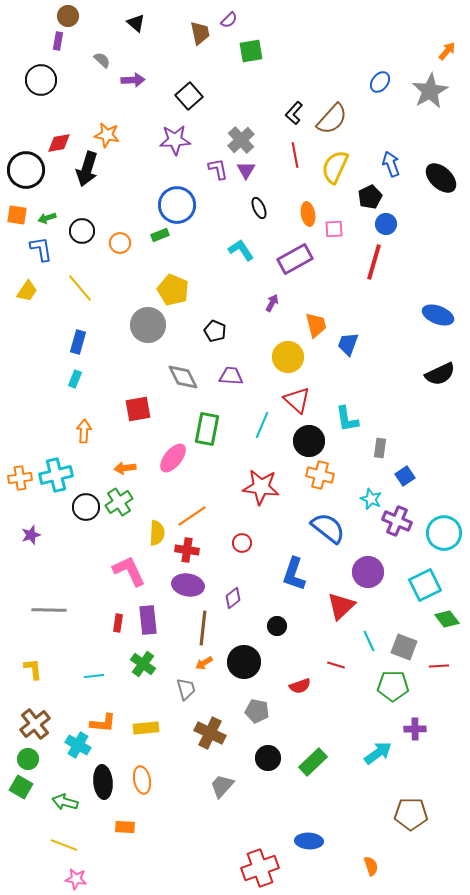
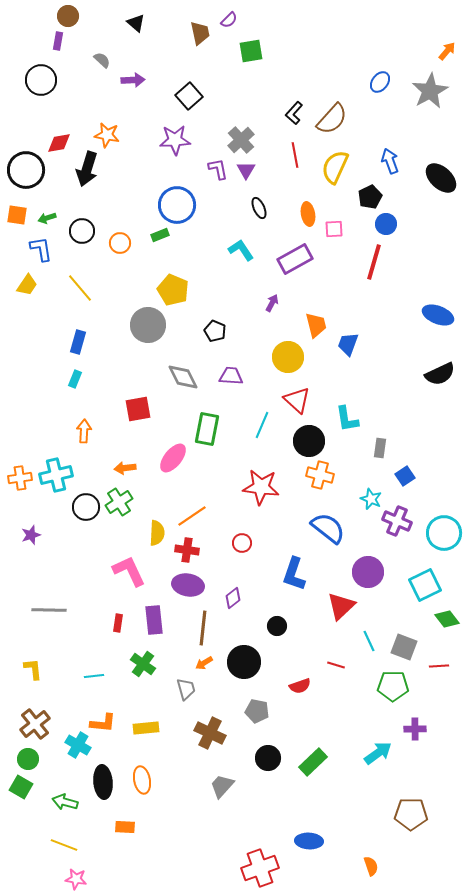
blue arrow at (391, 164): moved 1 px left, 3 px up
yellow trapezoid at (27, 291): moved 6 px up
purple rectangle at (148, 620): moved 6 px right
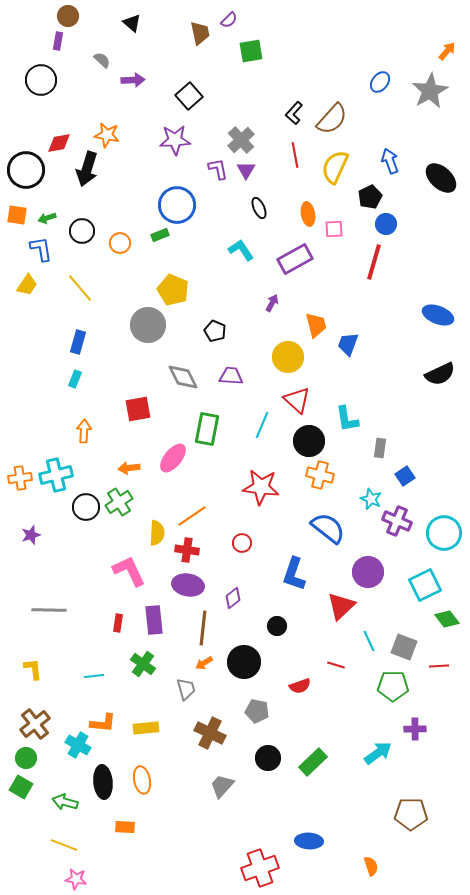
black triangle at (136, 23): moved 4 px left
orange arrow at (125, 468): moved 4 px right
green circle at (28, 759): moved 2 px left, 1 px up
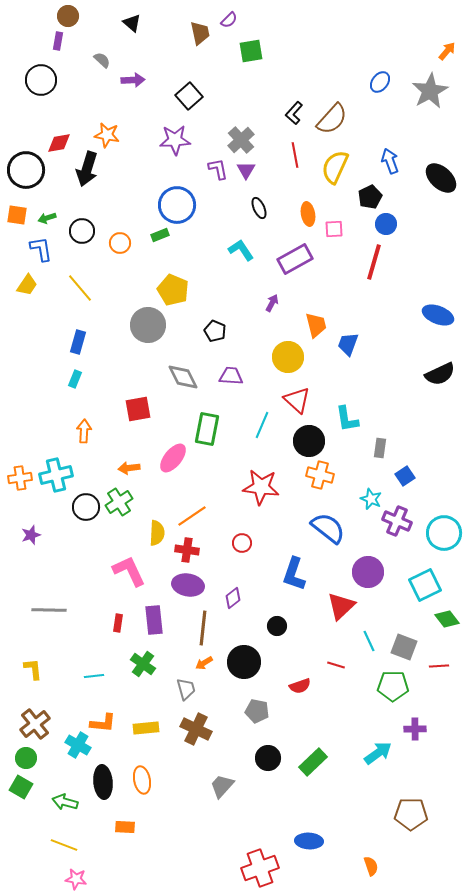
brown cross at (210, 733): moved 14 px left, 4 px up
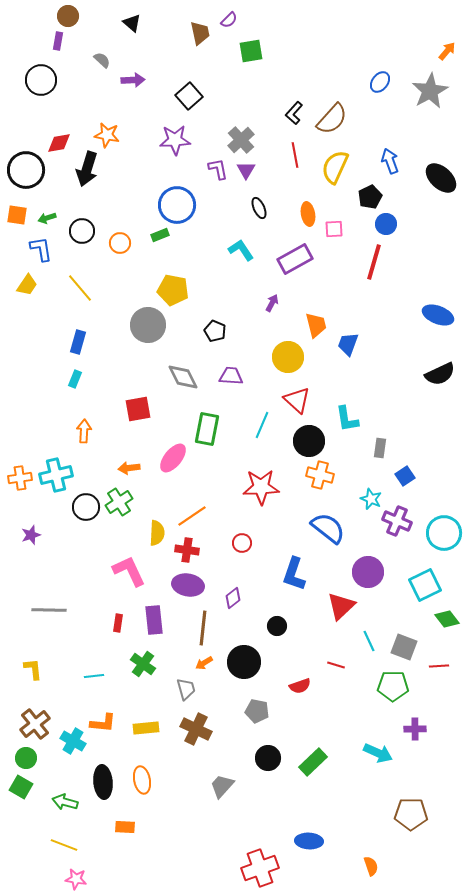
yellow pentagon at (173, 290): rotated 12 degrees counterclockwise
red star at (261, 487): rotated 9 degrees counterclockwise
cyan cross at (78, 745): moved 5 px left, 4 px up
cyan arrow at (378, 753): rotated 60 degrees clockwise
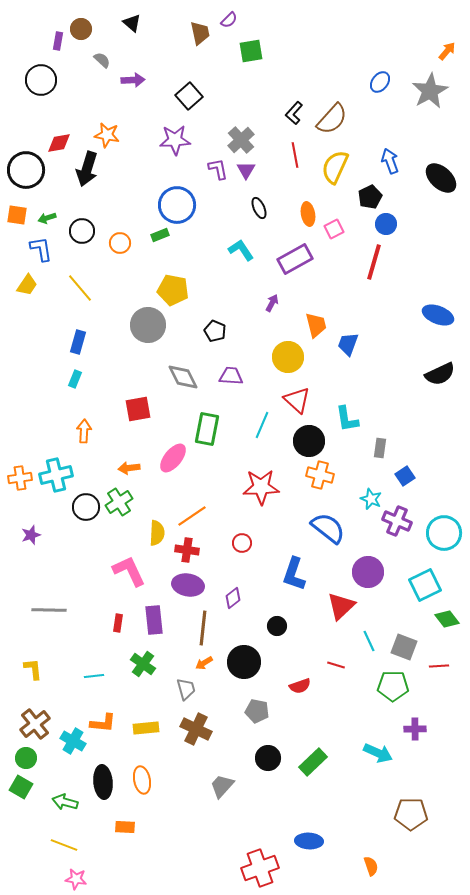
brown circle at (68, 16): moved 13 px right, 13 px down
pink square at (334, 229): rotated 24 degrees counterclockwise
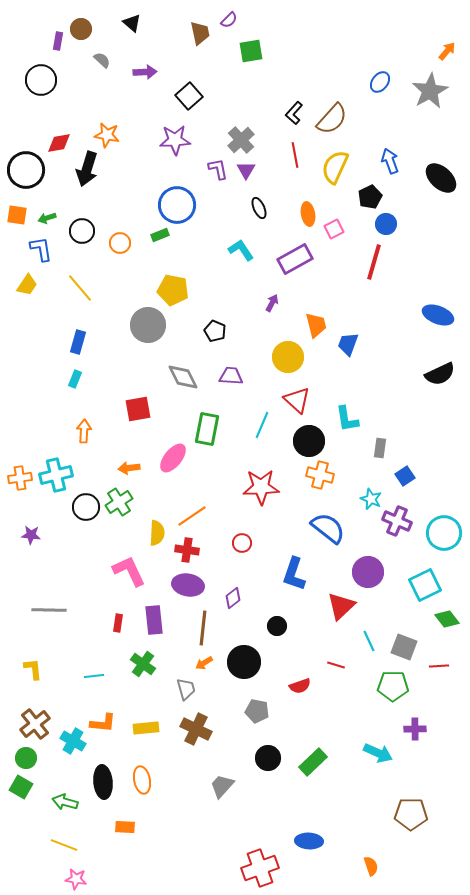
purple arrow at (133, 80): moved 12 px right, 8 px up
purple star at (31, 535): rotated 24 degrees clockwise
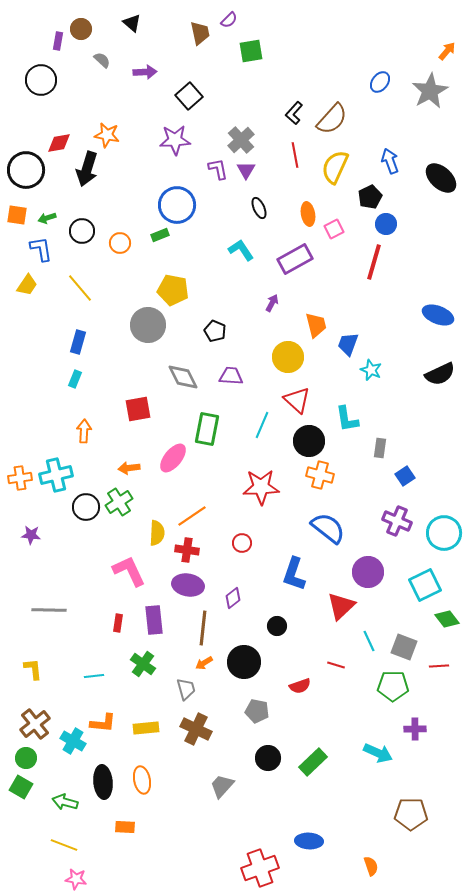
cyan star at (371, 499): moved 129 px up
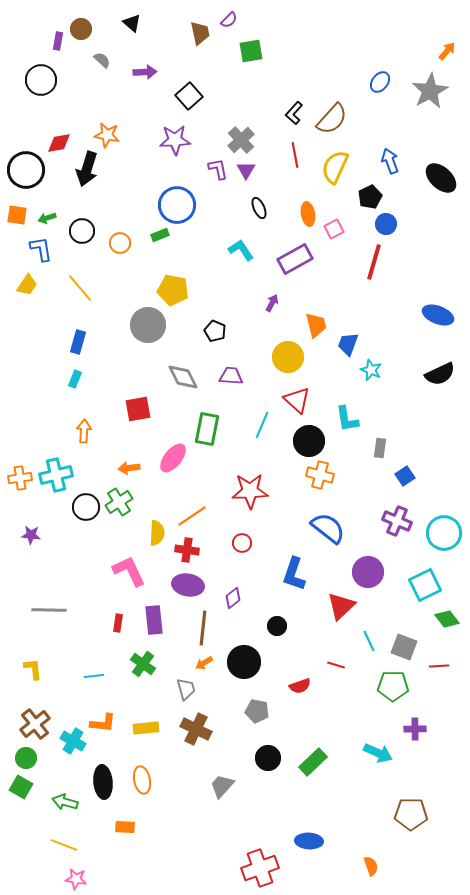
red star at (261, 487): moved 11 px left, 4 px down
